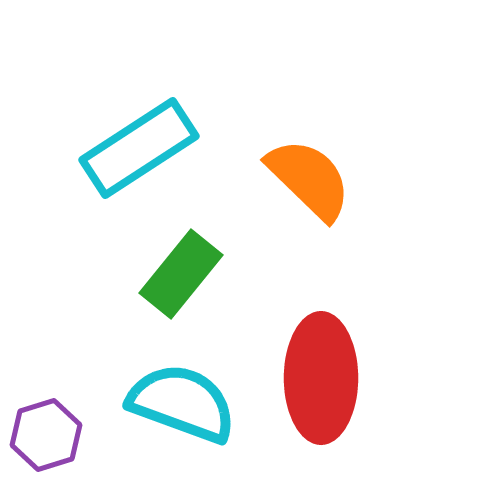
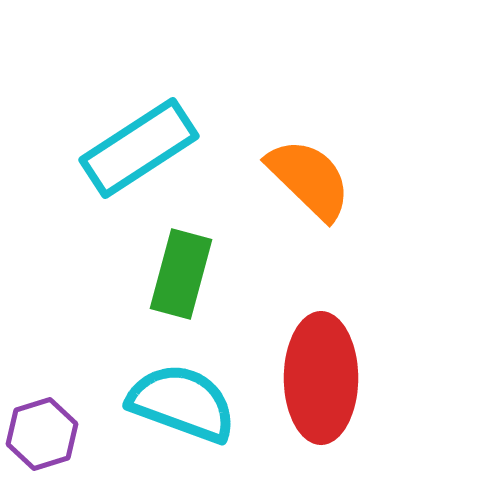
green rectangle: rotated 24 degrees counterclockwise
purple hexagon: moved 4 px left, 1 px up
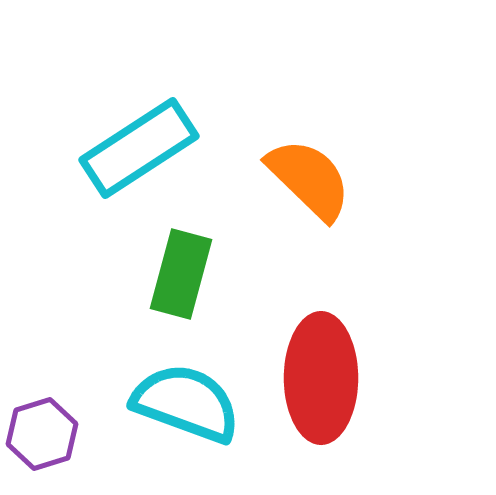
cyan semicircle: moved 4 px right
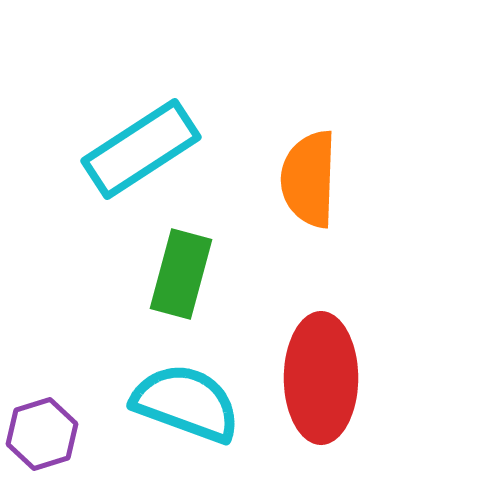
cyan rectangle: moved 2 px right, 1 px down
orange semicircle: rotated 132 degrees counterclockwise
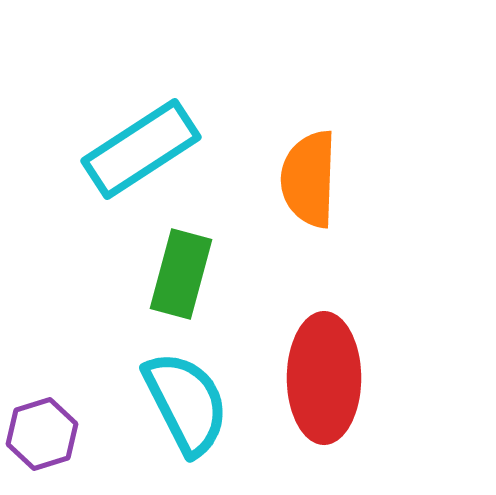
red ellipse: moved 3 px right
cyan semicircle: rotated 43 degrees clockwise
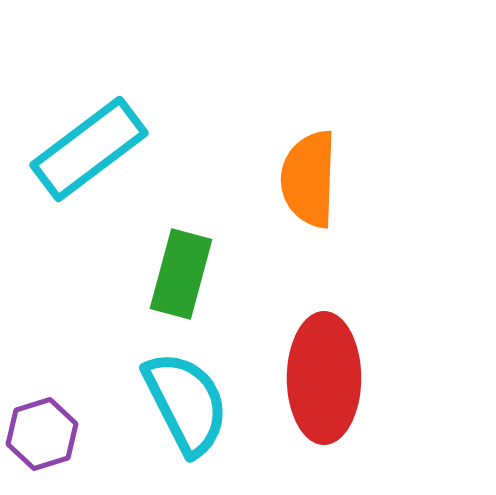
cyan rectangle: moved 52 px left; rotated 4 degrees counterclockwise
